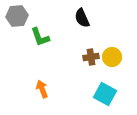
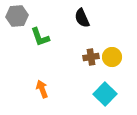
cyan square: rotated 15 degrees clockwise
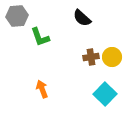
black semicircle: rotated 24 degrees counterclockwise
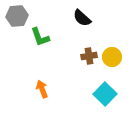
brown cross: moved 2 px left, 1 px up
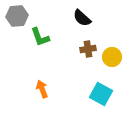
brown cross: moved 1 px left, 7 px up
cyan square: moved 4 px left; rotated 15 degrees counterclockwise
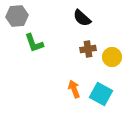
green L-shape: moved 6 px left, 6 px down
orange arrow: moved 32 px right
